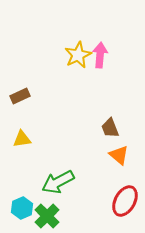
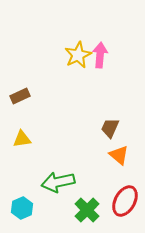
brown trapezoid: rotated 45 degrees clockwise
green arrow: rotated 16 degrees clockwise
green cross: moved 40 px right, 6 px up
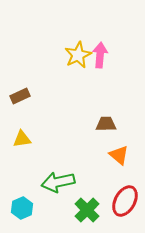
brown trapezoid: moved 4 px left, 4 px up; rotated 65 degrees clockwise
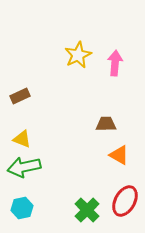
pink arrow: moved 15 px right, 8 px down
yellow triangle: rotated 30 degrees clockwise
orange triangle: rotated 10 degrees counterclockwise
green arrow: moved 34 px left, 15 px up
cyan hexagon: rotated 10 degrees clockwise
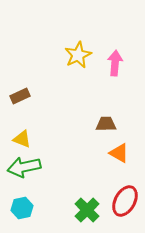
orange triangle: moved 2 px up
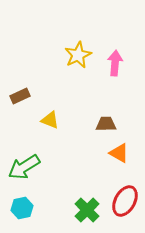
yellow triangle: moved 28 px right, 19 px up
green arrow: rotated 20 degrees counterclockwise
